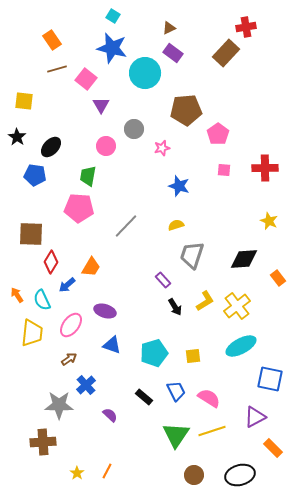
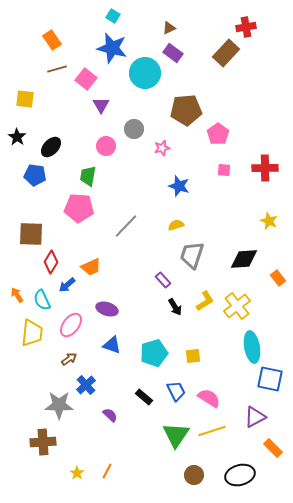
yellow square at (24, 101): moved 1 px right, 2 px up
orange trapezoid at (91, 267): rotated 35 degrees clockwise
purple ellipse at (105, 311): moved 2 px right, 2 px up
cyan ellipse at (241, 346): moved 11 px right, 1 px down; rotated 72 degrees counterclockwise
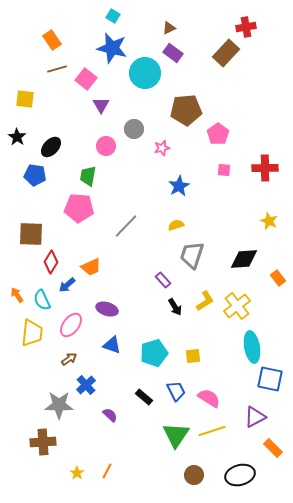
blue star at (179, 186): rotated 25 degrees clockwise
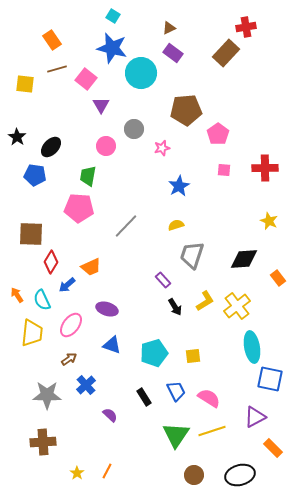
cyan circle at (145, 73): moved 4 px left
yellow square at (25, 99): moved 15 px up
black rectangle at (144, 397): rotated 18 degrees clockwise
gray star at (59, 405): moved 12 px left, 10 px up
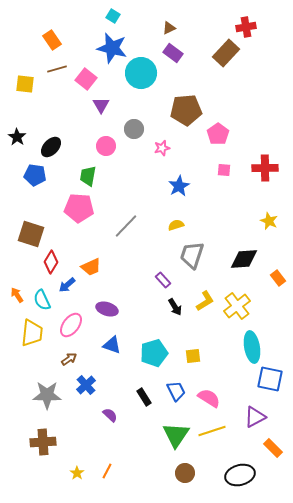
brown square at (31, 234): rotated 16 degrees clockwise
brown circle at (194, 475): moved 9 px left, 2 px up
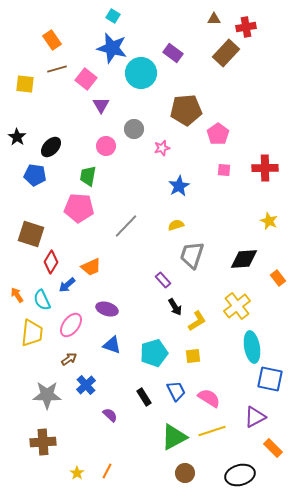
brown triangle at (169, 28): moved 45 px right, 9 px up; rotated 24 degrees clockwise
yellow L-shape at (205, 301): moved 8 px left, 20 px down
green triangle at (176, 435): moved 2 px left, 2 px down; rotated 28 degrees clockwise
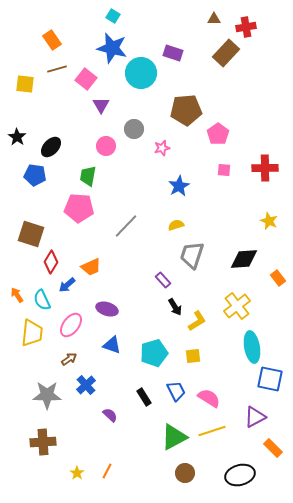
purple rectangle at (173, 53): rotated 18 degrees counterclockwise
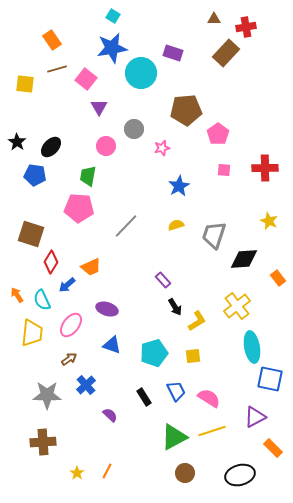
blue star at (112, 48): rotated 24 degrees counterclockwise
purple triangle at (101, 105): moved 2 px left, 2 px down
black star at (17, 137): moved 5 px down
gray trapezoid at (192, 255): moved 22 px right, 20 px up
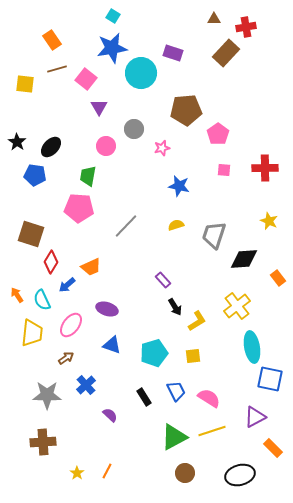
blue star at (179, 186): rotated 30 degrees counterclockwise
brown arrow at (69, 359): moved 3 px left, 1 px up
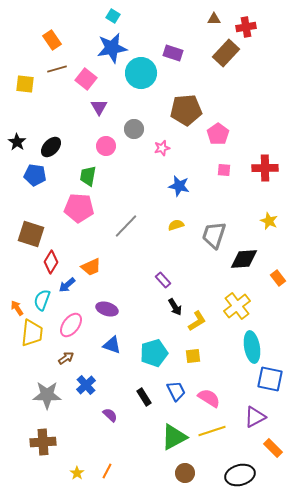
orange arrow at (17, 295): moved 13 px down
cyan semicircle at (42, 300): rotated 45 degrees clockwise
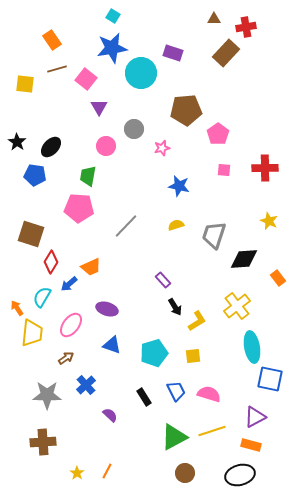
blue arrow at (67, 285): moved 2 px right, 1 px up
cyan semicircle at (42, 300): moved 3 px up; rotated 10 degrees clockwise
pink semicircle at (209, 398): moved 4 px up; rotated 15 degrees counterclockwise
orange rectangle at (273, 448): moved 22 px left, 3 px up; rotated 30 degrees counterclockwise
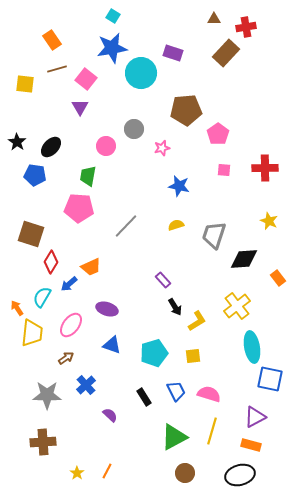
purple triangle at (99, 107): moved 19 px left
yellow line at (212, 431): rotated 56 degrees counterclockwise
